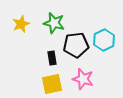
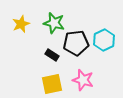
black pentagon: moved 2 px up
black rectangle: moved 3 px up; rotated 48 degrees counterclockwise
pink star: moved 1 px down
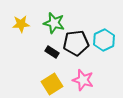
yellow star: rotated 18 degrees clockwise
black rectangle: moved 3 px up
yellow square: rotated 20 degrees counterclockwise
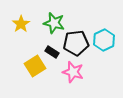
yellow star: rotated 30 degrees counterclockwise
pink star: moved 10 px left, 8 px up
yellow square: moved 17 px left, 18 px up
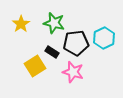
cyan hexagon: moved 2 px up
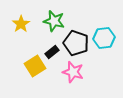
green star: moved 2 px up
cyan hexagon: rotated 20 degrees clockwise
black pentagon: rotated 25 degrees clockwise
black rectangle: rotated 72 degrees counterclockwise
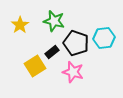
yellow star: moved 1 px left, 1 px down
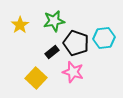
green star: rotated 25 degrees counterclockwise
yellow square: moved 1 px right, 12 px down; rotated 15 degrees counterclockwise
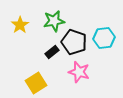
black pentagon: moved 2 px left, 1 px up
pink star: moved 6 px right
yellow square: moved 5 px down; rotated 15 degrees clockwise
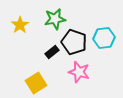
green star: moved 1 px right, 2 px up
